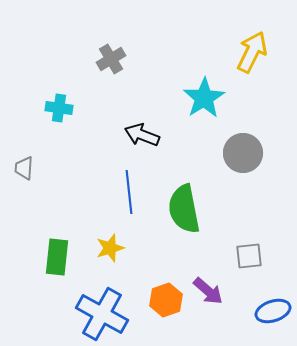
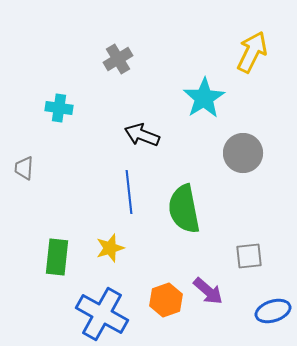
gray cross: moved 7 px right
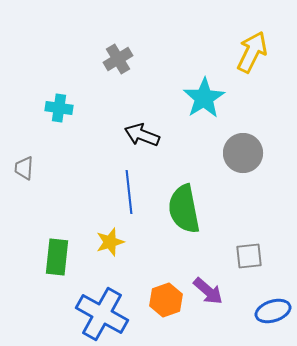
yellow star: moved 6 px up
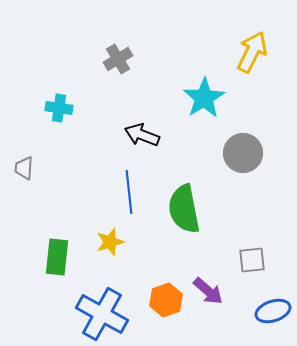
gray square: moved 3 px right, 4 px down
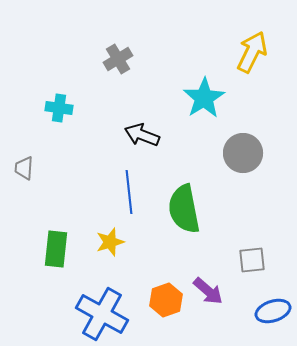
green rectangle: moved 1 px left, 8 px up
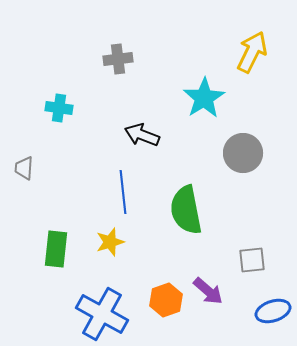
gray cross: rotated 24 degrees clockwise
blue line: moved 6 px left
green semicircle: moved 2 px right, 1 px down
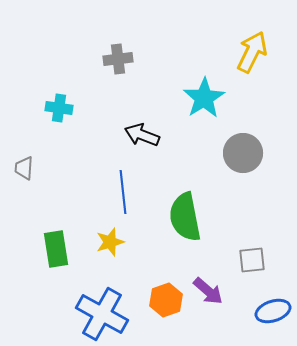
green semicircle: moved 1 px left, 7 px down
green rectangle: rotated 15 degrees counterclockwise
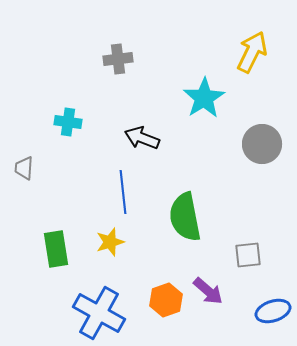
cyan cross: moved 9 px right, 14 px down
black arrow: moved 3 px down
gray circle: moved 19 px right, 9 px up
gray square: moved 4 px left, 5 px up
blue cross: moved 3 px left, 1 px up
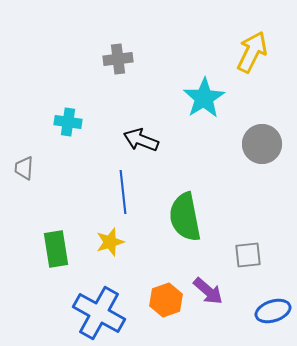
black arrow: moved 1 px left, 2 px down
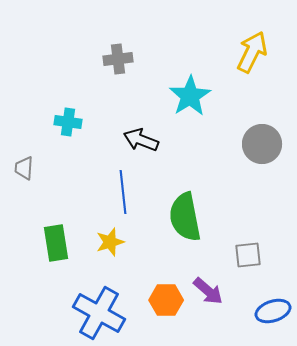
cyan star: moved 14 px left, 2 px up
green rectangle: moved 6 px up
orange hexagon: rotated 20 degrees clockwise
